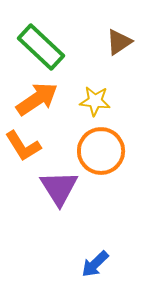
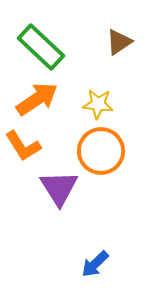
yellow star: moved 3 px right, 3 px down
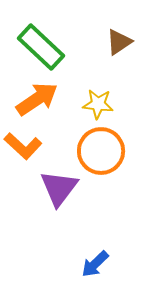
orange L-shape: rotated 15 degrees counterclockwise
purple triangle: rotated 9 degrees clockwise
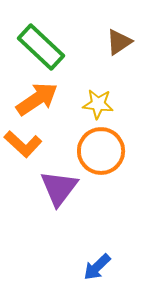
orange L-shape: moved 2 px up
blue arrow: moved 2 px right, 3 px down
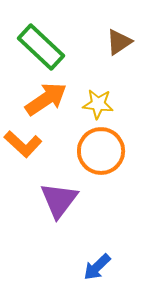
orange arrow: moved 9 px right
purple triangle: moved 12 px down
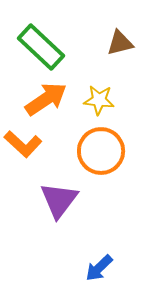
brown triangle: moved 1 px right, 1 px down; rotated 20 degrees clockwise
yellow star: moved 1 px right, 4 px up
blue arrow: moved 2 px right, 1 px down
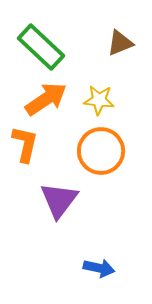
brown triangle: rotated 8 degrees counterclockwise
orange L-shape: moved 2 px right; rotated 120 degrees counterclockwise
blue arrow: rotated 124 degrees counterclockwise
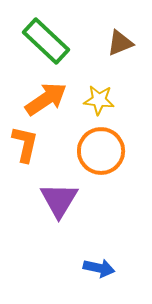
green rectangle: moved 5 px right, 6 px up
purple triangle: rotated 6 degrees counterclockwise
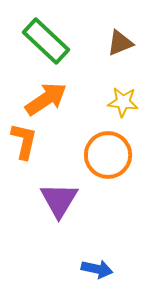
yellow star: moved 24 px right, 2 px down
orange L-shape: moved 1 px left, 3 px up
orange circle: moved 7 px right, 4 px down
blue arrow: moved 2 px left, 1 px down
